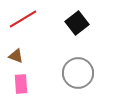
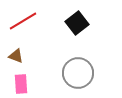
red line: moved 2 px down
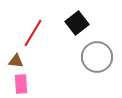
red line: moved 10 px right, 12 px down; rotated 28 degrees counterclockwise
brown triangle: moved 5 px down; rotated 14 degrees counterclockwise
gray circle: moved 19 px right, 16 px up
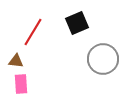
black square: rotated 15 degrees clockwise
red line: moved 1 px up
gray circle: moved 6 px right, 2 px down
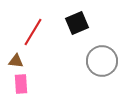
gray circle: moved 1 px left, 2 px down
